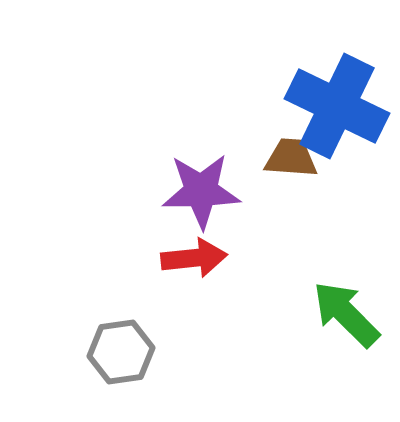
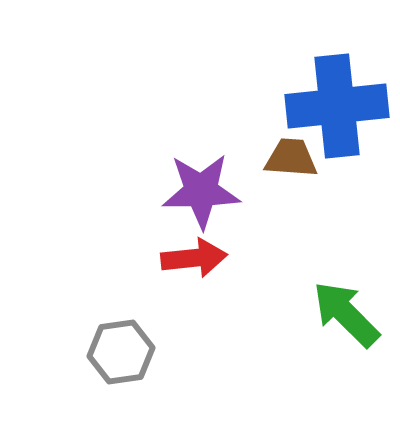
blue cross: rotated 32 degrees counterclockwise
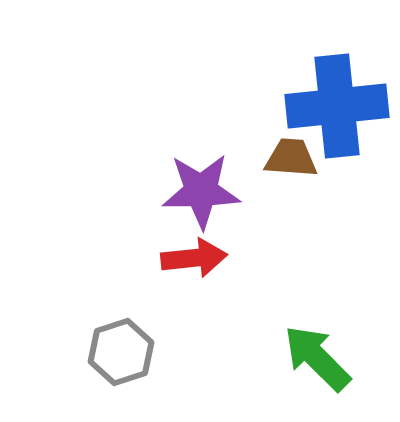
green arrow: moved 29 px left, 44 px down
gray hexagon: rotated 10 degrees counterclockwise
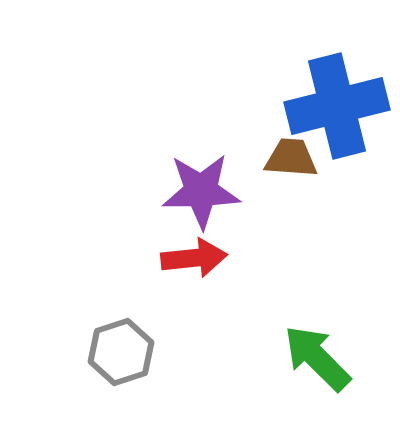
blue cross: rotated 8 degrees counterclockwise
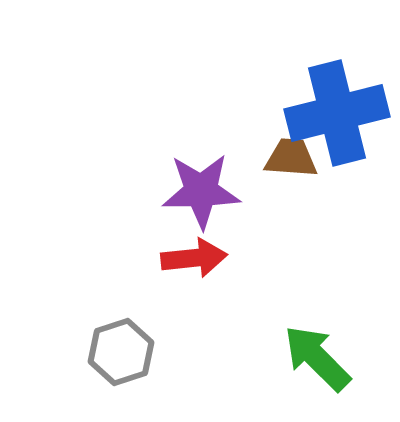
blue cross: moved 7 px down
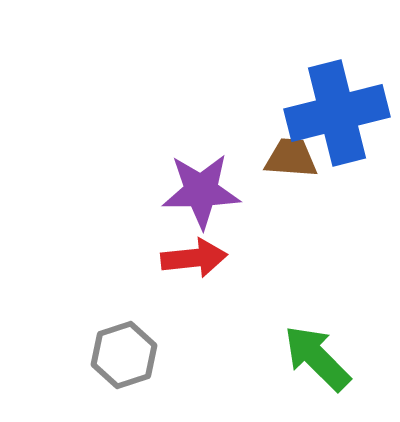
gray hexagon: moved 3 px right, 3 px down
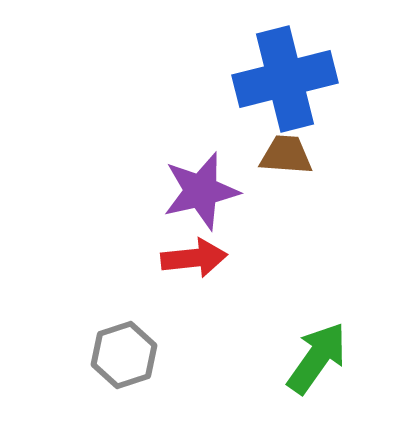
blue cross: moved 52 px left, 34 px up
brown trapezoid: moved 5 px left, 3 px up
purple star: rotated 12 degrees counterclockwise
green arrow: rotated 80 degrees clockwise
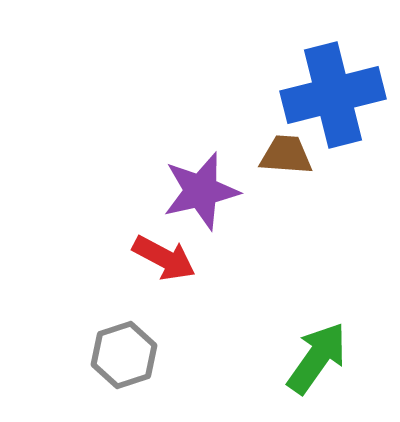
blue cross: moved 48 px right, 16 px down
red arrow: moved 30 px left; rotated 34 degrees clockwise
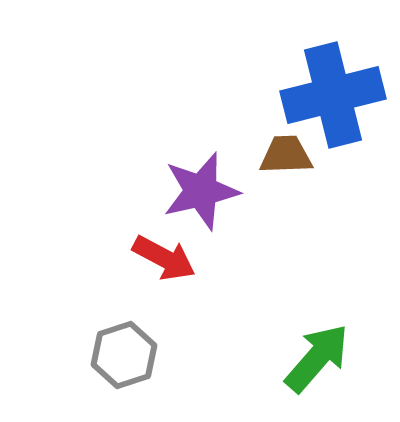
brown trapezoid: rotated 6 degrees counterclockwise
green arrow: rotated 6 degrees clockwise
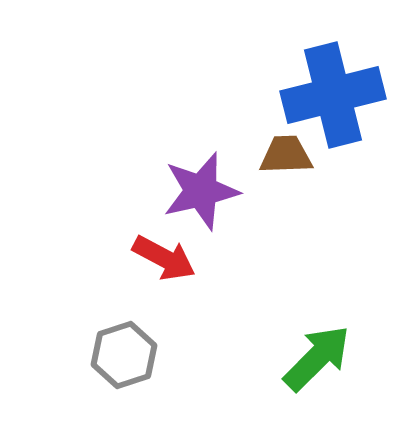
green arrow: rotated 4 degrees clockwise
